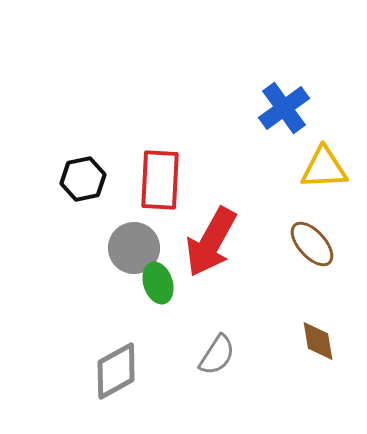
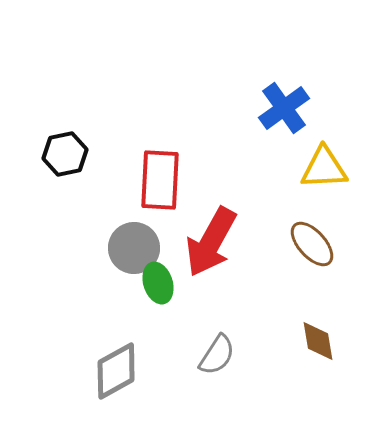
black hexagon: moved 18 px left, 25 px up
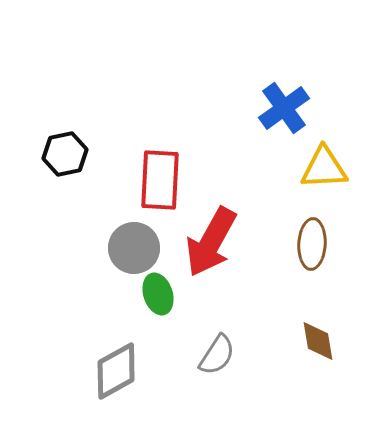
brown ellipse: rotated 45 degrees clockwise
green ellipse: moved 11 px down
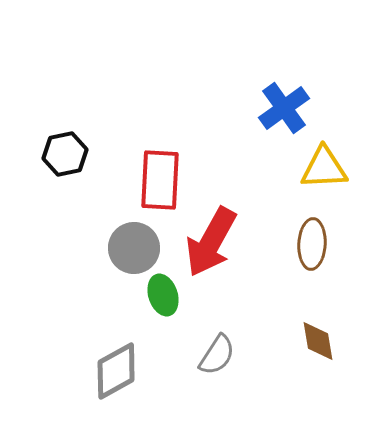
green ellipse: moved 5 px right, 1 px down
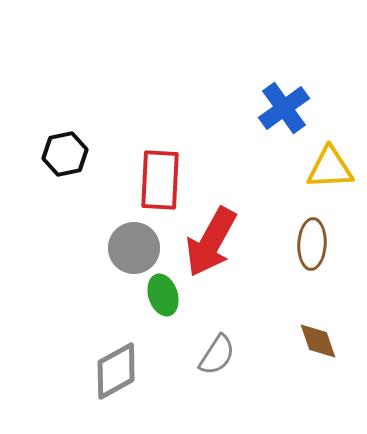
yellow triangle: moved 6 px right
brown diamond: rotated 9 degrees counterclockwise
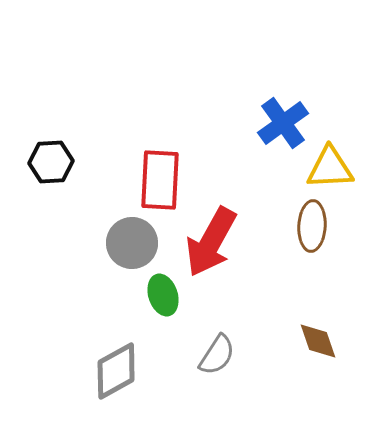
blue cross: moved 1 px left, 15 px down
black hexagon: moved 14 px left, 8 px down; rotated 9 degrees clockwise
brown ellipse: moved 18 px up
gray circle: moved 2 px left, 5 px up
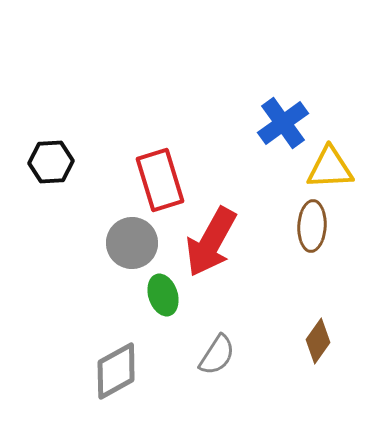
red rectangle: rotated 20 degrees counterclockwise
brown diamond: rotated 54 degrees clockwise
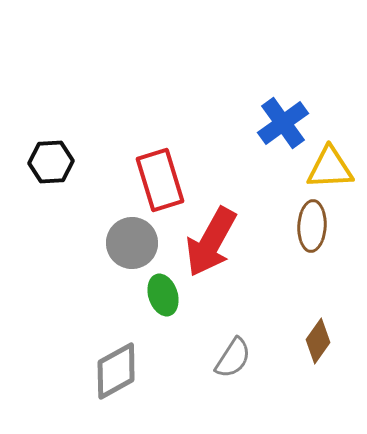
gray semicircle: moved 16 px right, 3 px down
